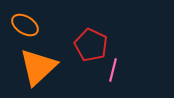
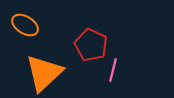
orange triangle: moved 6 px right, 6 px down
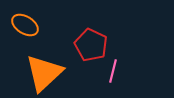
pink line: moved 1 px down
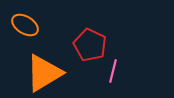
red pentagon: moved 1 px left
orange triangle: rotated 12 degrees clockwise
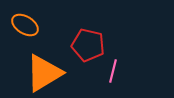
red pentagon: moved 2 px left; rotated 12 degrees counterclockwise
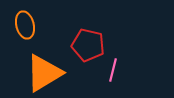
orange ellipse: rotated 44 degrees clockwise
pink line: moved 1 px up
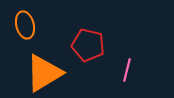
pink line: moved 14 px right
